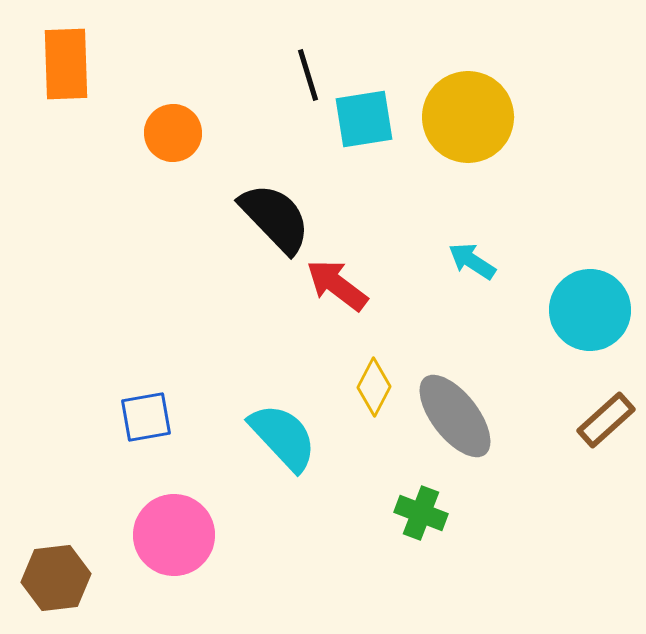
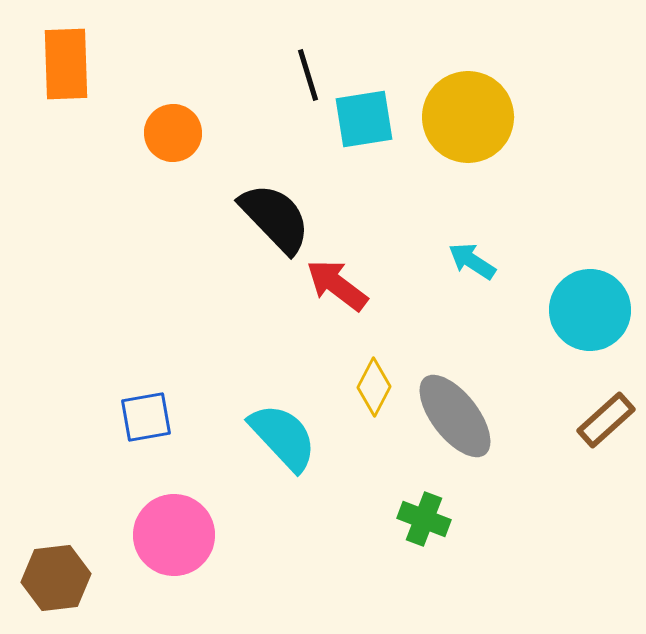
green cross: moved 3 px right, 6 px down
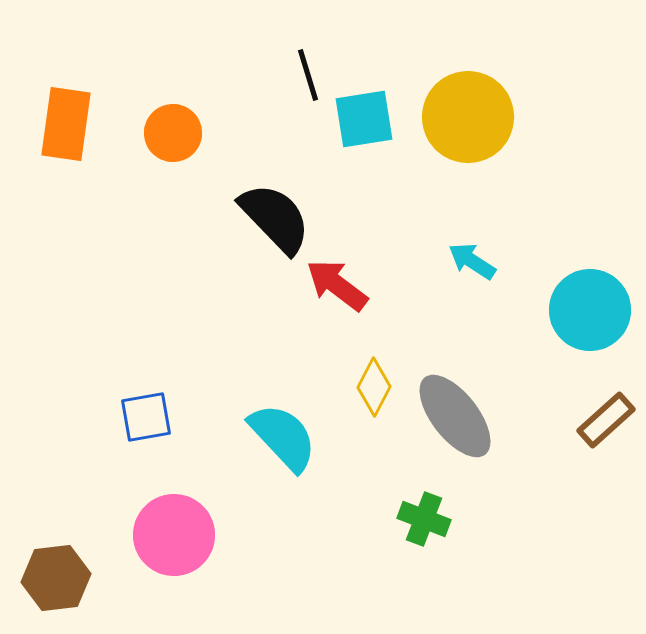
orange rectangle: moved 60 px down; rotated 10 degrees clockwise
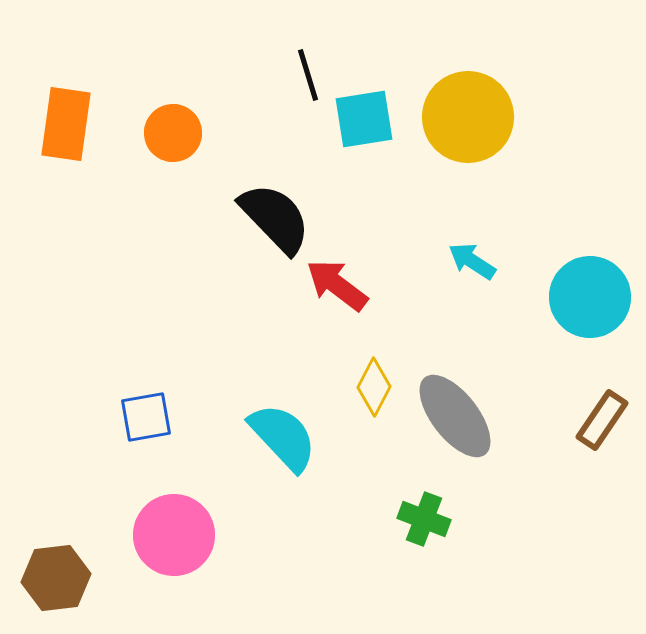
cyan circle: moved 13 px up
brown rectangle: moved 4 px left; rotated 14 degrees counterclockwise
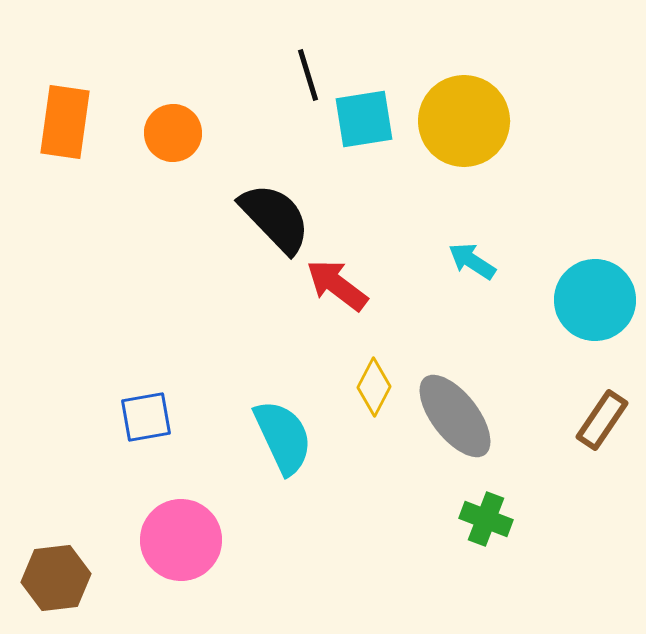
yellow circle: moved 4 px left, 4 px down
orange rectangle: moved 1 px left, 2 px up
cyan circle: moved 5 px right, 3 px down
cyan semicircle: rotated 18 degrees clockwise
green cross: moved 62 px right
pink circle: moved 7 px right, 5 px down
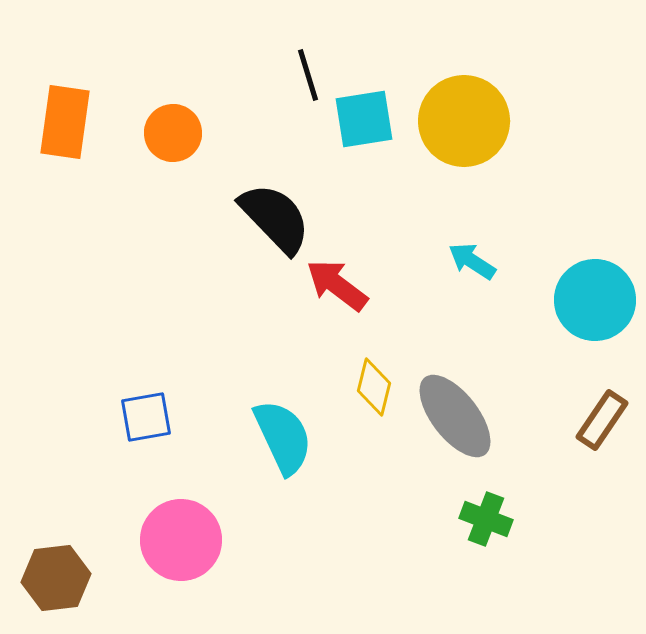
yellow diamond: rotated 14 degrees counterclockwise
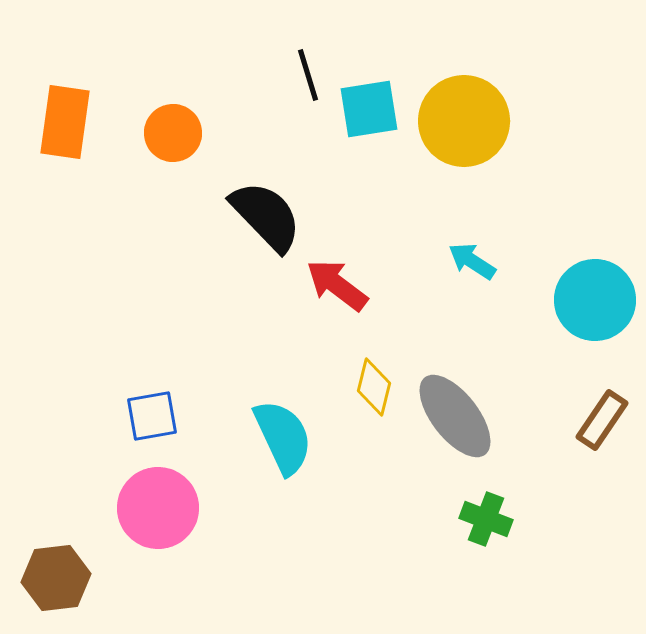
cyan square: moved 5 px right, 10 px up
black semicircle: moved 9 px left, 2 px up
blue square: moved 6 px right, 1 px up
pink circle: moved 23 px left, 32 px up
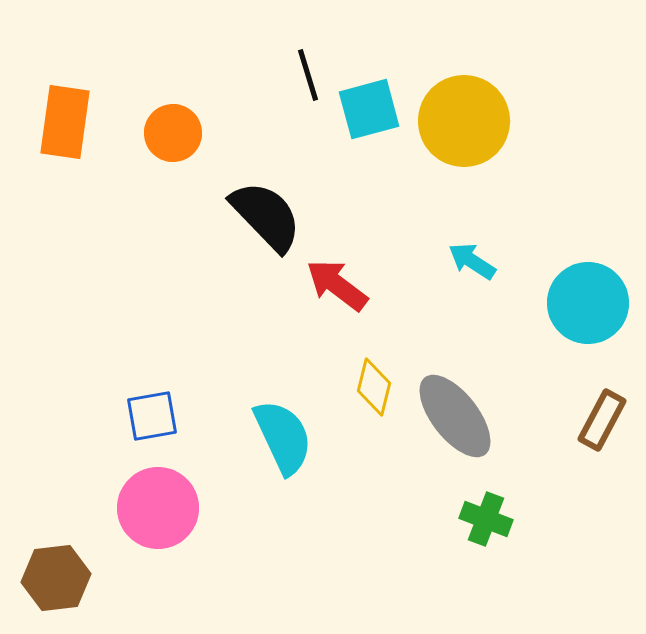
cyan square: rotated 6 degrees counterclockwise
cyan circle: moved 7 px left, 3 px down
brown rectangle: rotated 6 degrees counterclockwise
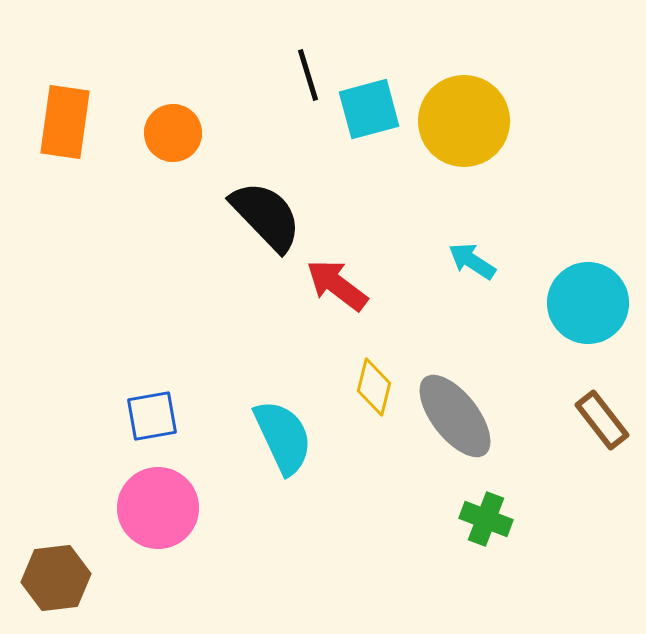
brown rectangle: rotated 66 degrees counterclockwise
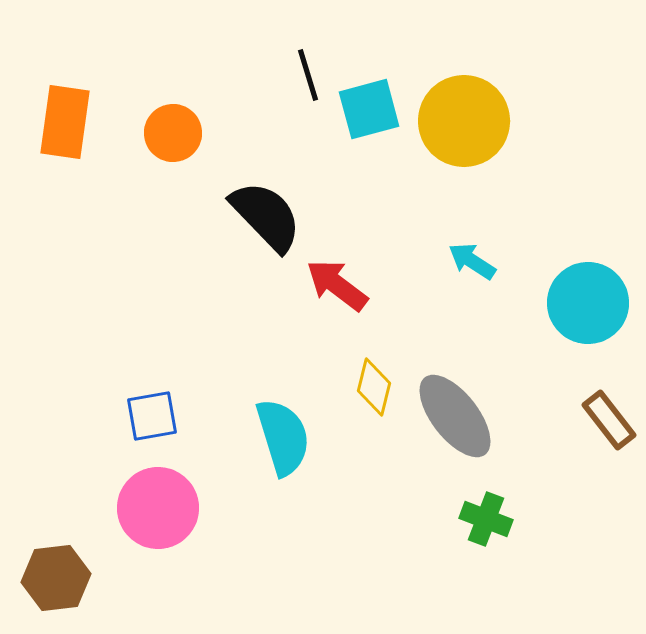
brown rectangle: moved 7 px right
cyan semicircle: rotated 8 degrees clockwise
